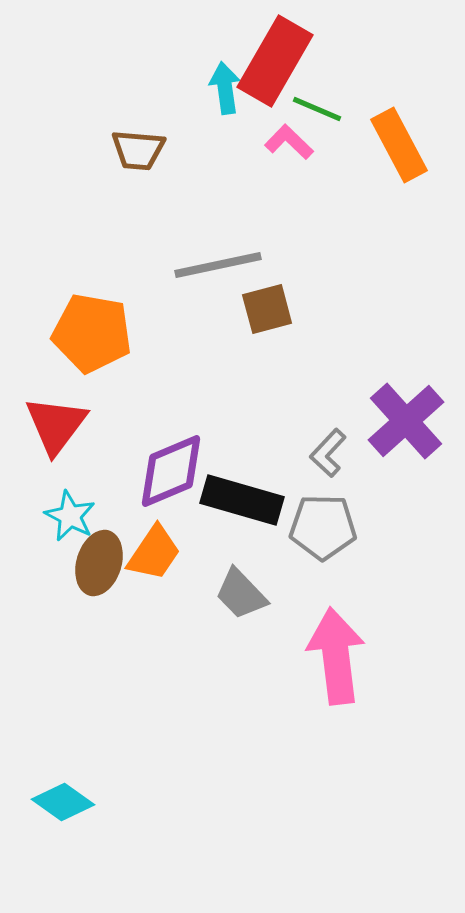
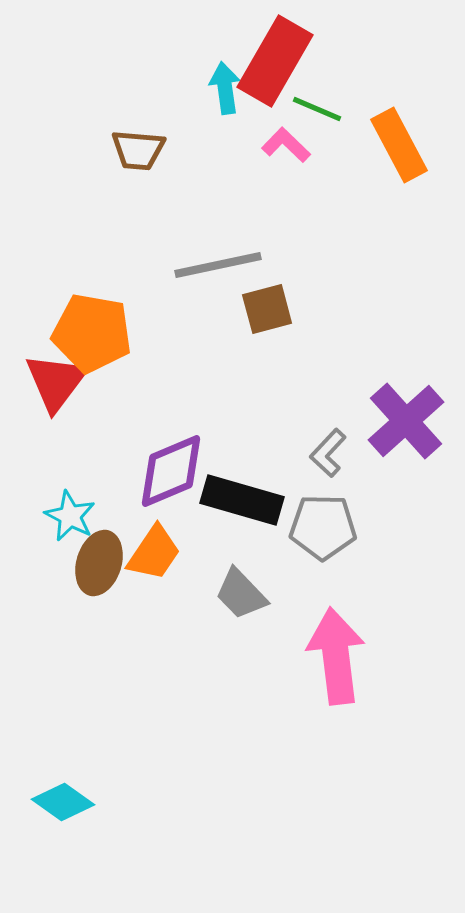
pink L-shape: moved 3 px left, 3 px down
red triangle: moved 43 px up
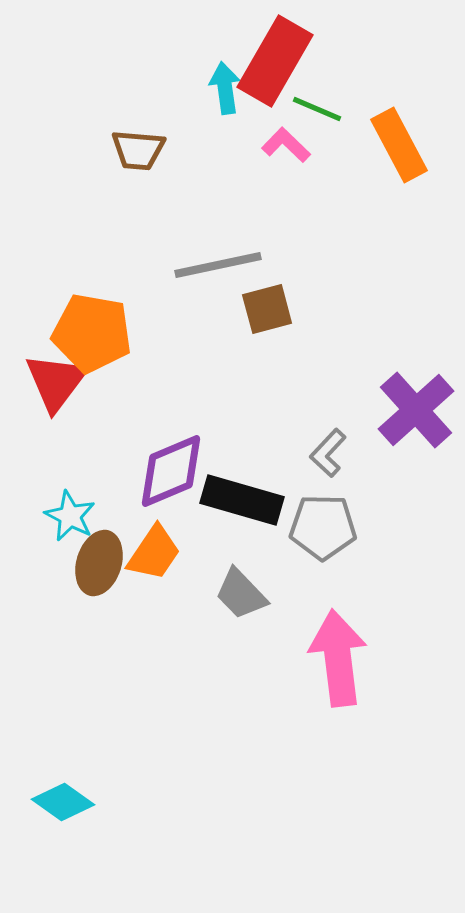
purple cross: moved 10 px right, 11 px up
pink arrow: moved 2 px right, 2 px down
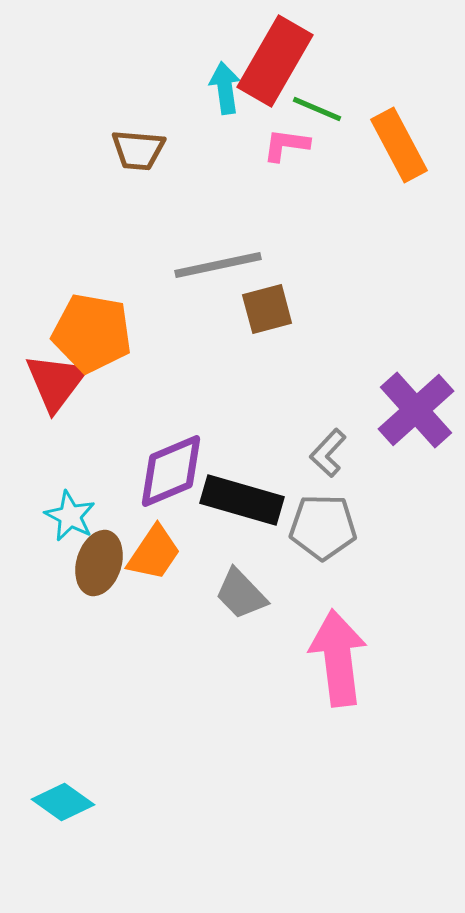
pink L-shape: rotated 36 degrees counterclockwise
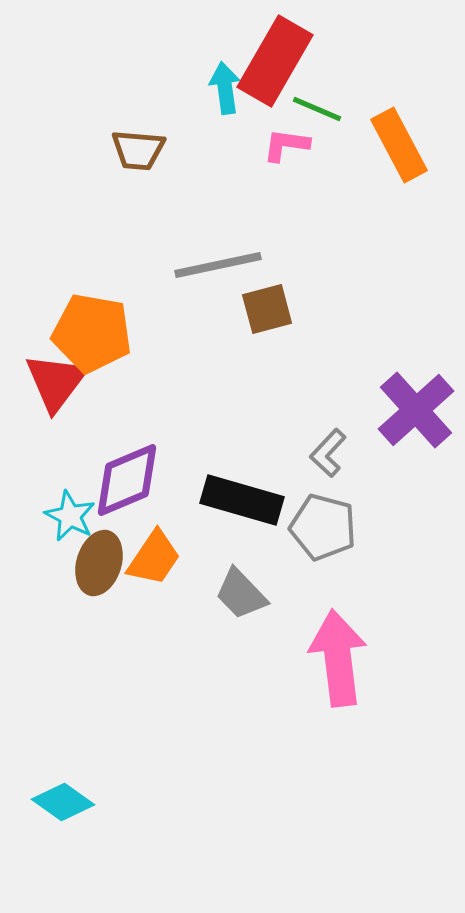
purple diamond: moved 44 px left, 9 px down
gray pentagon: rotated 14 degrees clockwise
orange trapezoid: moved 5 px down
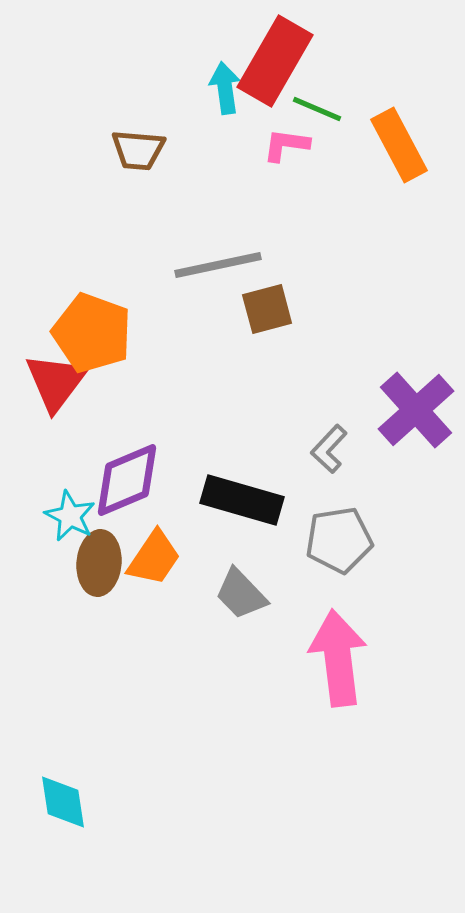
orange pentagon: rotated 10 degrees clockwise
gray L-shape: moved 1 px right, 4 px up
gray pentagon: moved 16 px right, 13 px down; rotated 24 degrees counterclockwise
brown ellipse: rotated 12 degrees counterclockwise
cyan diamond: rotated 46 degrees clockwise
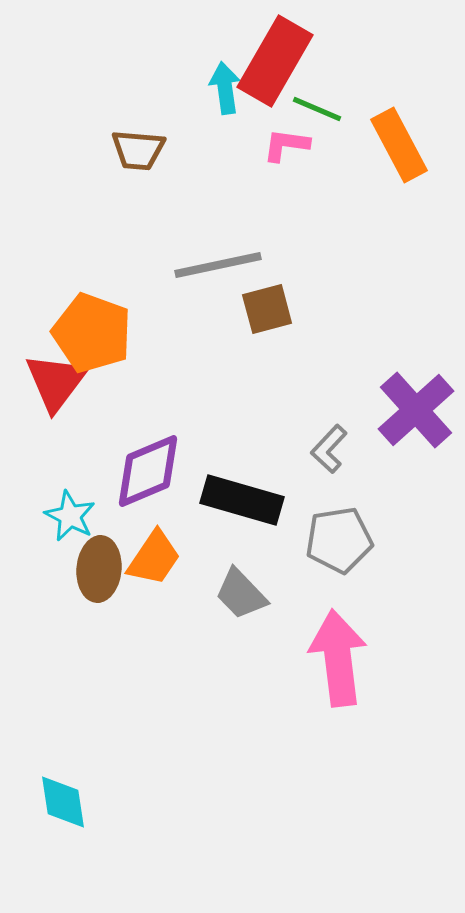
purple diamond: moved 21 px right, 9 px up
brown ellipse: moved 6 px down
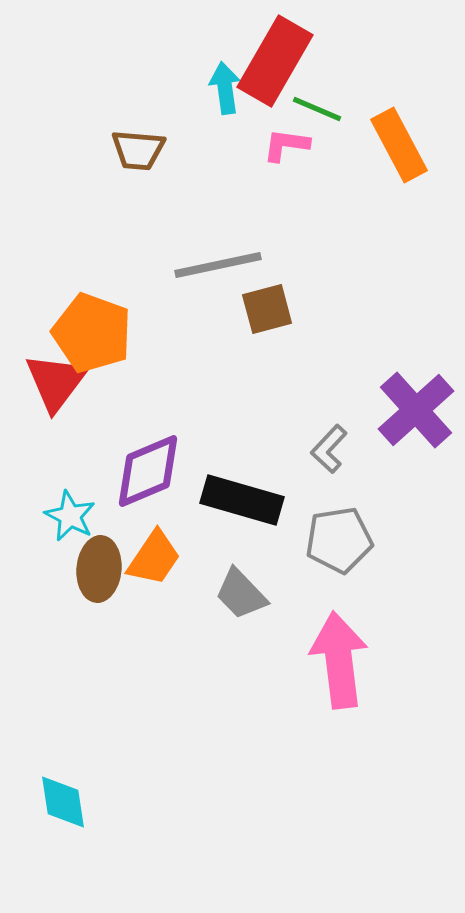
pink arrow: moved 1 px right, 2 px down
